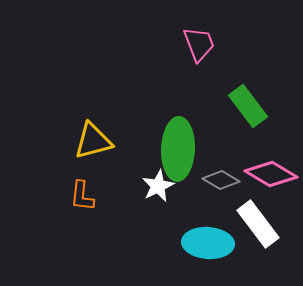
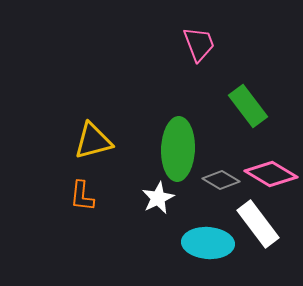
white star: moved 12 px down
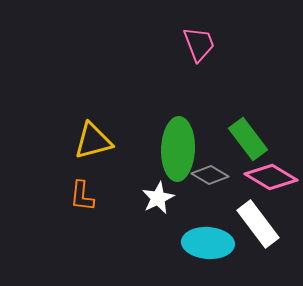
green rectangle: moved 33 px down
pink diamond: moved 3 px down
gray diamond: moved 11 px left, 5 px up
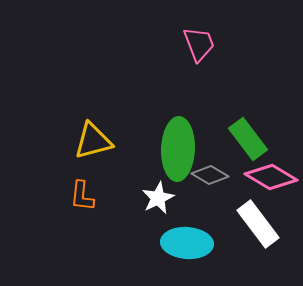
cyan ellipse: moved 21 px left
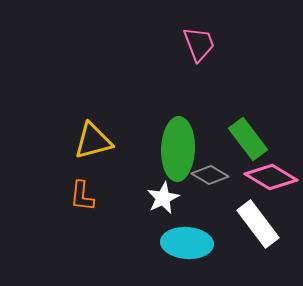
white star: moved 5 px right
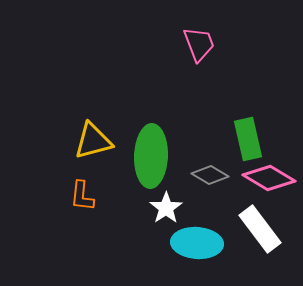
green rectangle: rotated 24 degrees clockwise
green ellipse: moved 27 px left, 7 px down
pink diamond: moved 2 px left, 1 px down
white star: moved 3 px right, 10 px down; rotated 8 degrees counterclockwise
white rectangle: moved 2 px right, 5 px down
cyan ellipse: moved 10 px right
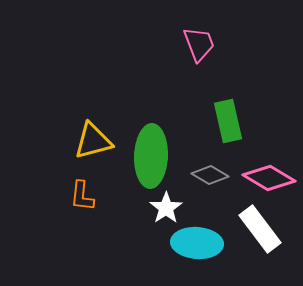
green rectangle: moved 20 px left, 18 px up
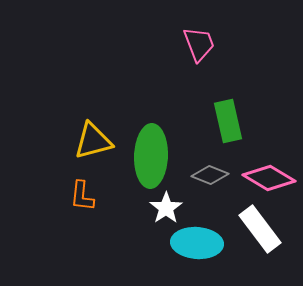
gray diamond: rotated 9 degrees counterclockwise
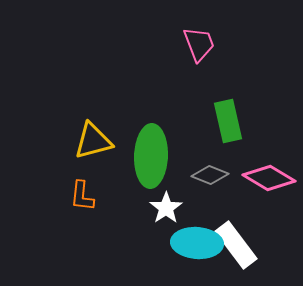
white rectangle: moved 24 px left, 16 px down
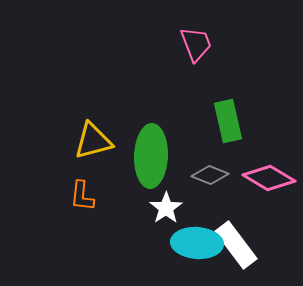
pink trapezoid: moved 3 px left
